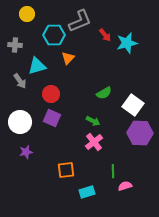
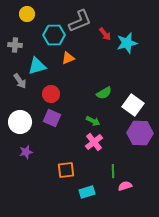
red arrow: moved 1 px up
orange triangle: rotated 24 degrees clockwise
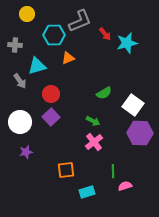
purple square: moved 1 px left, 1 px up; rotated 24 degrees clockwise
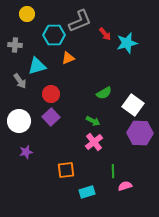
white circle: moved 1 px left, 1 px up
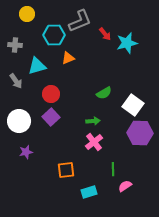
gray arrow: moved 4 px left
green arrow: rotated 32 degrees counterclockwise
green line: moved 2 px up
pink semicircle: rotated 16 degrees counterclockwise
cyan rectangle: moved 2 px right
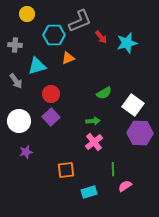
red arrow: moved 4 px left, 3 px down
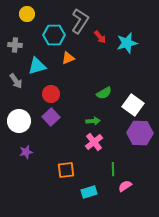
gray L-shape: rotated 35 degrees counterclockwise
red arrow: moved 1 px left
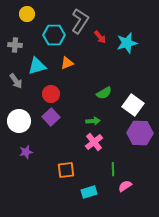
orange triangle: moved 1 px left, 5 px down
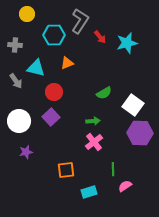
cyan triangle: moved 1 px left, 2 px down; rotated 30 degrees clockwise
red circle: moved 3 px right, 2 px up
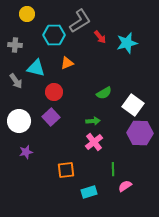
gray L-shape: rotated 25 degrees clockwise
